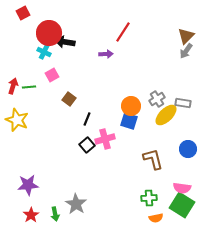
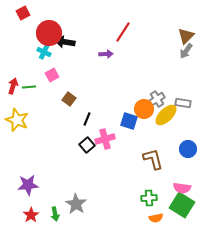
orange circle: moved 13 px right, 3 px down
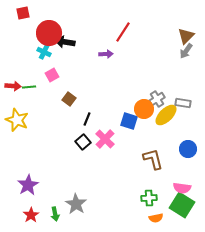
red square: rotated 16 degrees clockwise
red arrow: rotated 77 degrees clockwise
pink cross: rotated 30 degrees counterclockwise
black square: moved 4 px left, 3 px up
purple star: rotated 25 degrees counterclockwise
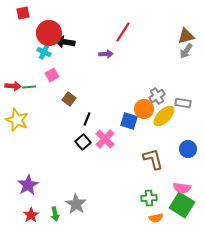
brown triangle: rotated 30 degrees clockwise
gray cross: moved 3 px up
yellow ellipse: moved 2 px left, 1 px down
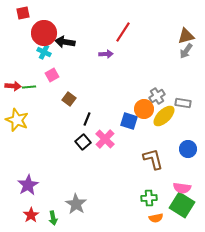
red circle: moved 5 px left
green arrow: moved 2 px left, 4 px down
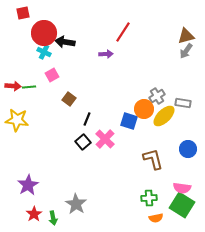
yellow star: rotated 15 degrees counterclockwise
red star: moved 3 px right, 1 px up
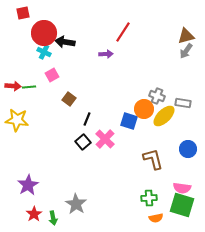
gray cross: rotated 35 degrees counterclockwise
green square: rotated 15 degrees counterclockwise
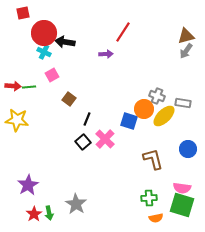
green arrow: moved 4 px left, 5 px up
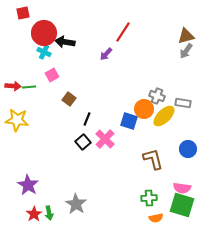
purple arrow: rotated 136 degrees clockwise
purple star: rotated 10 degrees counterclockwise
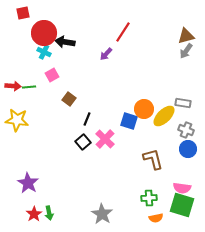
gray cross: moved 29 px right, 34 px down
purple star: moved 2 px up
gray star: moved 26 px right, 10 px down
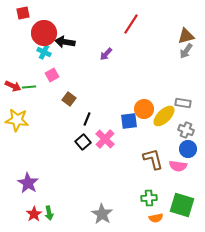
red line: moved 8 px right, 8 px up
red arrow: rotated 21 degrees clockwise
blue square: rotated 24 degrees counterclockwise
pink semicircle: moved 4 px left, 22 px up
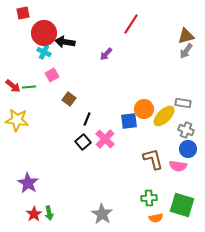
red arrow: rotated 14 degrees clockwise
